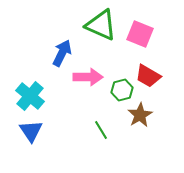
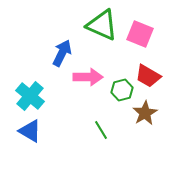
green triangle: moved 1 px right
brown star: moved 5 px right, 2 px up
blue triangle: moved 1 px left; rotated 25 degrees counterclockwise
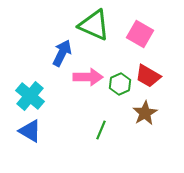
green triangle: moved 8 px left
pink square: rotated 8 degrees clockwise
green hexagon: moved 2 px left, 6 px up; rotated 10 degrees counterclockwise
green line: rotated 54 degrees clockwise
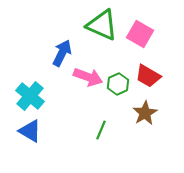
green triangle: moved 8 px right
pink arrow: rotated 20 degrees clockwise
green hexagon: moved 2 px left
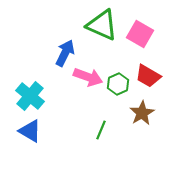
blue arrow: moved 3 px right
brown star: moved 3 px left
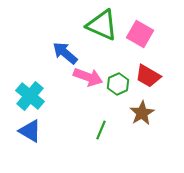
blue arrow: rotated 76 degrees counterclockwise
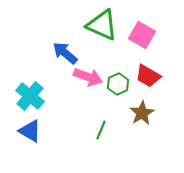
pink square: moved 2 px right, 1 px down
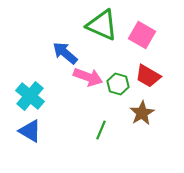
green hexagon: rotated 20 degrees counterclockwise
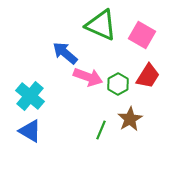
green triangle: moved 1 px left
red trapezoid: rotated 88 degrees counterclockwise
green hexagon: rotated 15 degrees clockwise
brown star: moved 12 px left, 6 px down
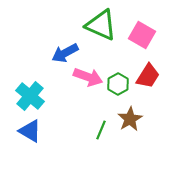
blue arrow: rotated 68 degrees counterclockwise
